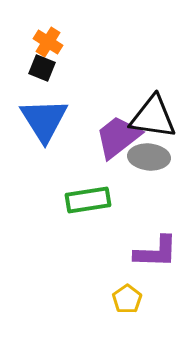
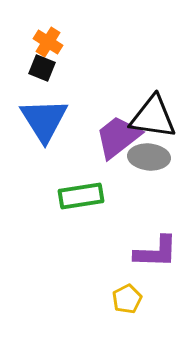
green rectangle: moved 7 px left, 4 px up
yellow pentagon: rotated 8 degrees clockwise
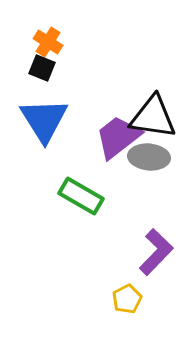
green rectangle: rotated 39 degrees clockwise
purple L-shape: rotated 48 degrees counterclockwise
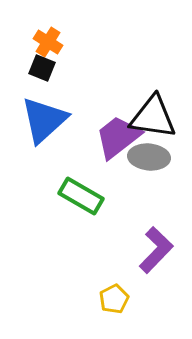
blue triangle: rotated 20 degrees clockwise
purple L-shape: moved 2 px up
yellow pentagon: moved 13 px left
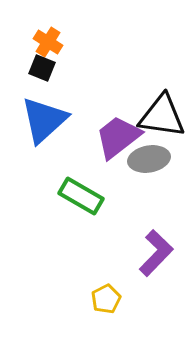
black triangle: moved 9 px right, 1 px up
gray ellipse: moved 2 px down; rotated 15 degrees counterclockwise
purple L-shape: moved 3 px down
yellow pentagon: moved 8 px left
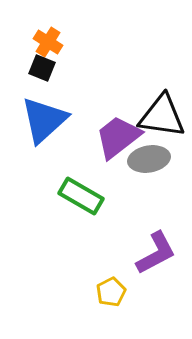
purple L-shape: rotated 18 degrees clockwise
yellow pentagon: moved 5 px right, 7 px up
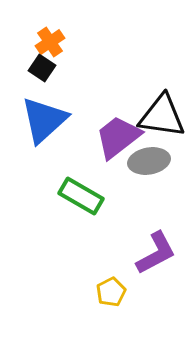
orange cross: moved 2 px right; rotated 24 degrees clockwise
black square: rotated 12 degrees clockwise
gray ellipse: moved 2 px down
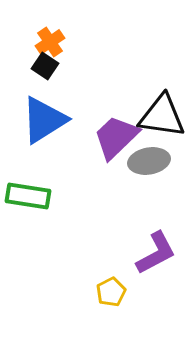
black square: moved 3 px right, 2 px up
blue triangle: rotated 10 degrees clockwise
purple trapezoid: moved 2 px left; rotated 6 degrees counterclockwise
green rectangle: moved 53 px left; rotated 21 degrees counterclockwise
